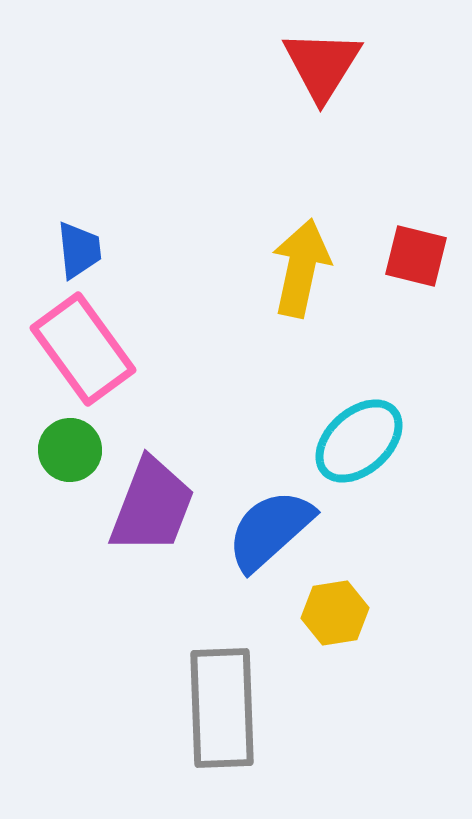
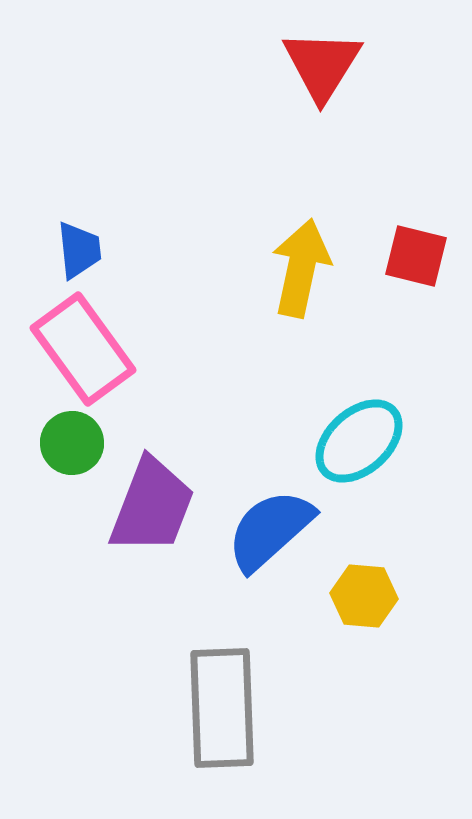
green circle: moved 2 px right, 7 px up
yellow hexagon: moved 29 px right, 17 px up; rotated 14 degrees clockwise
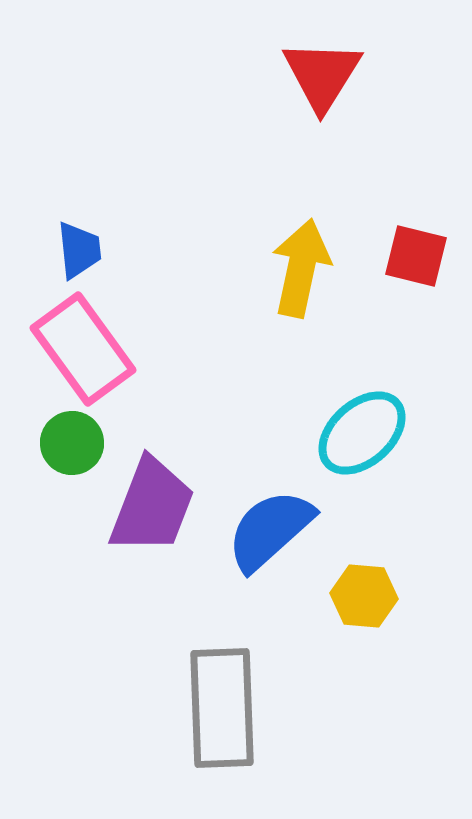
red triangle: moved 10 px down
cyan ellipse: moved 3 px right, 8 px up
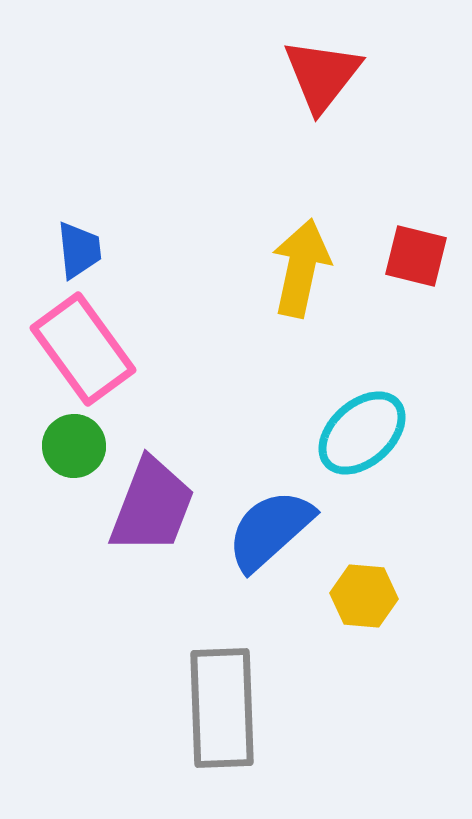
red triangle: rotated 6 degrees clockwise
green circle: moved 2 px right, 3 px down
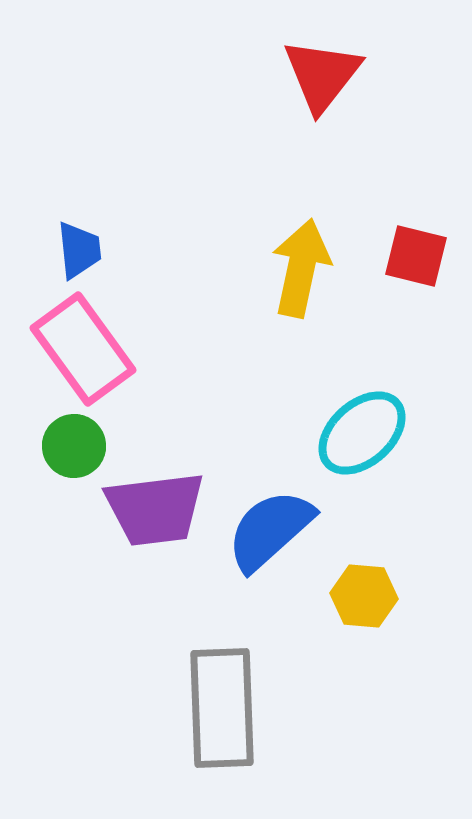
purple trapezoid: moved 3 px right, 3 px down; rotated 62 degrees clockwise
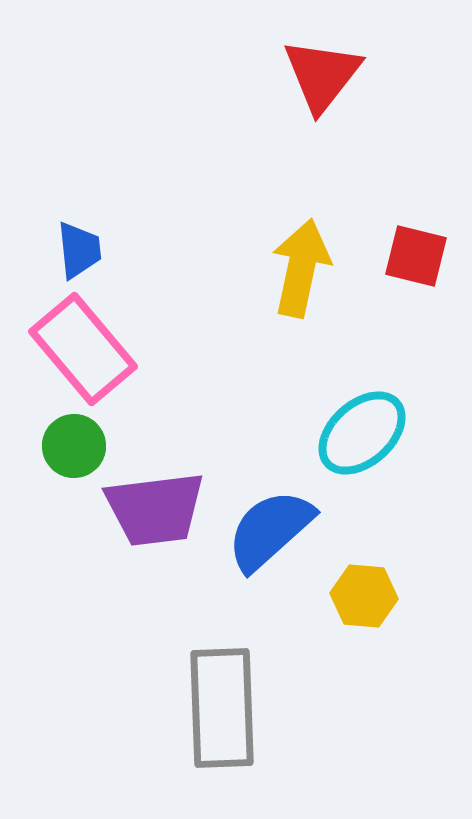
pink rectangle: rotated 4 degrees counterclockwise
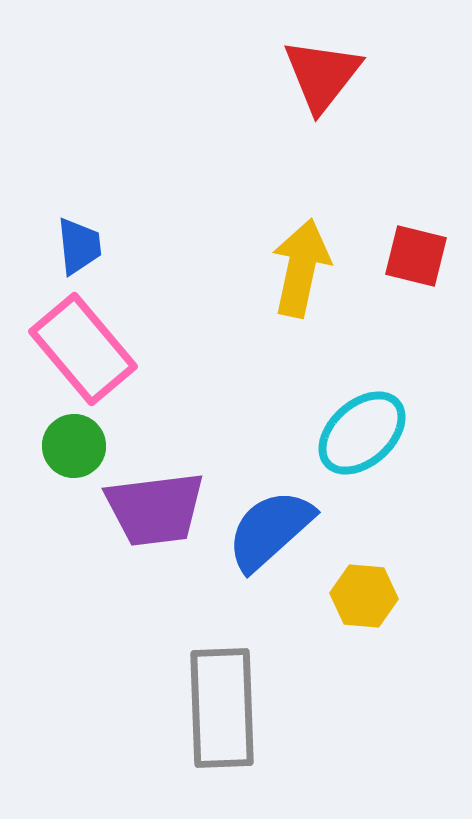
blue trapezoid: moved 4 px up
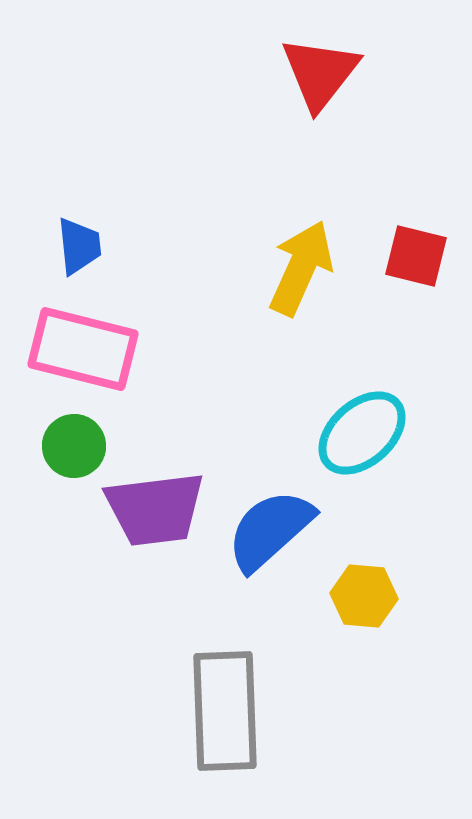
red triangle: moved 2 px left, 2 px up
yellow arrow: rotated 12 degrees clockwise
pink rectangle: rotated 36 degrees counterclockwise
gray rectangle: moved 3 px right, 3 px down
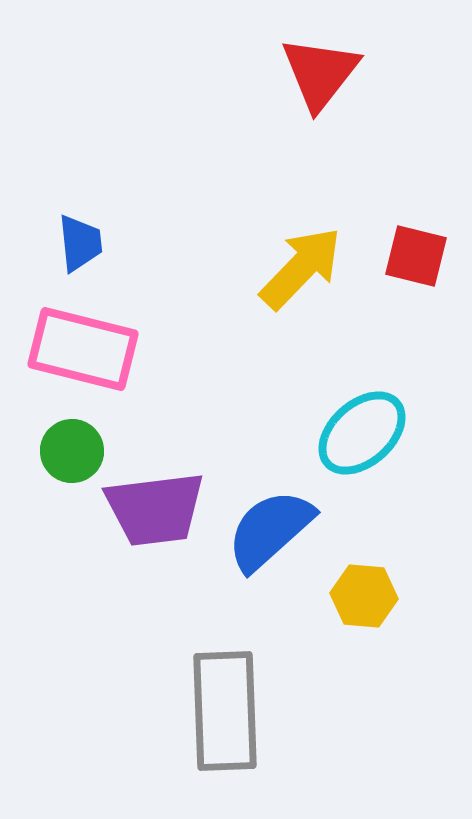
blue trapezoid: moved 1 px right, 3 px up
yellow arrow: rotated 20 degrees clockwise
green circle: moved 2 px left, 5 px down
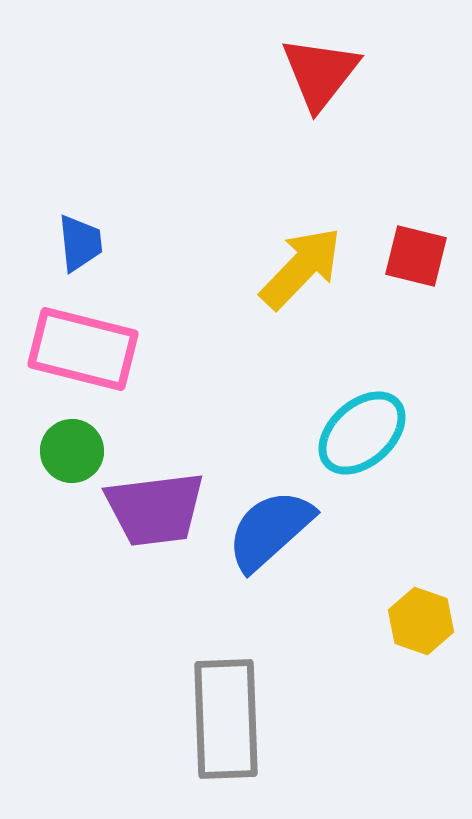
yellow hexagon: moved 57 px right, 25 px down; rotated 14 degrees clockwise
gray rectangle: moved 1 px right, 8 px down
